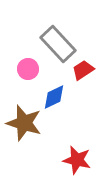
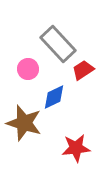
red star: moved 1 px left, 12 px up; rotated 20 degrees counterclockwise
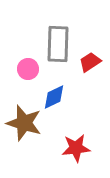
gray rectangle: rotated 45 degrees clockwise
red trapezoid: moved 7 px right, 8 px up
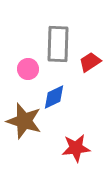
brown star: moved 2 px up
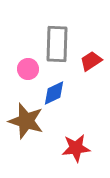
gray rectangle: moved 1 px left
red trapezoid: moved 1 px right, 1 px up
blue diamond: moved 4 px up
brown star: moved 2 px right
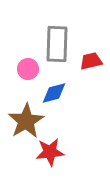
red trapezoid: rotated 20 degrees clockwise
blue diamond: rotated 12 degrees clockwise
brown star: rotated 24 degrees clockwise
red star: moved 26 px left, 4 px down
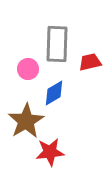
red trapezoid: moved 1 px left, 1 px down
blue diamond: rotated 16 degrees counterclockwise
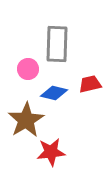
red trapezoid: moved 22 px down
blue diamond: rotated 44 degrees clockwise
brown star: moved 1 px up
red star: moved 1 px right
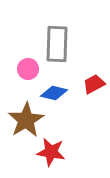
red trapezoid: moved 4 px right; rotated 15 degrees counterclockwise
red star: rotated 16 degrees clockwise
